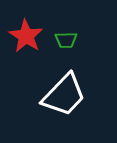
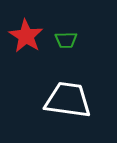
white trapezoid: moved 4 px right, 5 px down; rotated 126 degrees counterclockwise
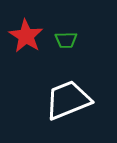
white trapezoid: rotated 30 degrees counterclockwise
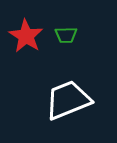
green trapezoid: moved 5 px up
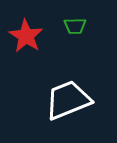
green trapezoid: moved 9 px right, 9 px up
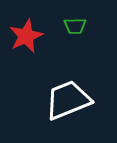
red star: rotated 16 degrees clockwise
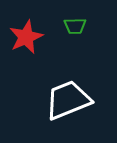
red star: moved 1 px down
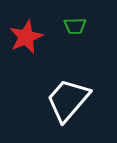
white trapezoid: rotated 27 degrees counterclockwise
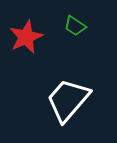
green trapezoid: rotated 35 degrees clockwise
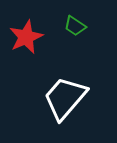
white trapezoid: moved 3 px left, 2 px up
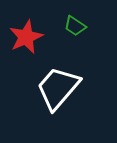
white trapezoid: moved 7 px left, 10 px up
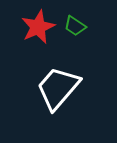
red star: moved 12 px right, 10 px up
